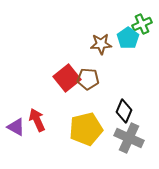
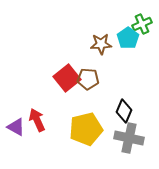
gray cross: rotated 12 degrees counterclockwise
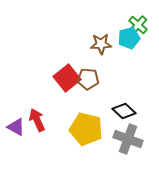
green cross: moved 4 px left, 1 px down; rotated 24 degrees counterclockwise
cyan pentagon: moved 1 px right; rotated 20 degrees clockwise
black diamond: rotated 70 degrees counterclockwise
yellow pentagon: rotated 28 degrees clockwise
gray cross: moved 1 px left, 1 px down; rotated 8 degrees clockwise
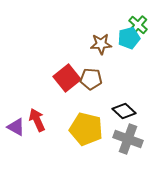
brown pentagon: moved 3 px right
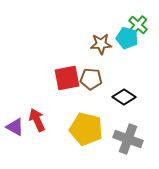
cyan pentagon: moved 2 px left; rotated 30 degrees clockwise
red square: rotated 28 degrees clockwise
black diamond: moved 14 px up; rotated 10 degrees counterclockwise
purple triangle: moved 1 px left
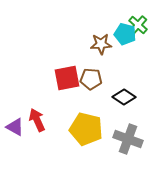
cyan pentagon: moved 2 px left, 4 px up
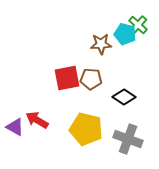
red arrow: rotated 35 degrees counterclockwise
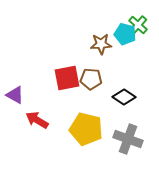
purple triangle: moved 32 px up
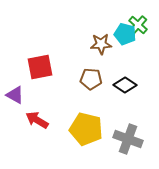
red square: moved 27 px left, 11 px up
black diamond: moved 1 px right, 12 px up
